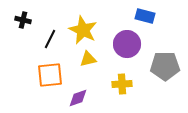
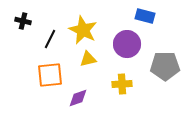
black cross: moved 1 px down
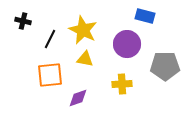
yellow triangle: moved 3 px left; rotated 24 degrees clockwise
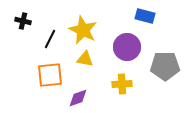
purple circle: moved 3 px down
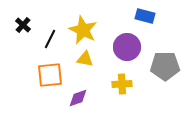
black cross: moved 4 px down; rotated 28 degrees clockwise
